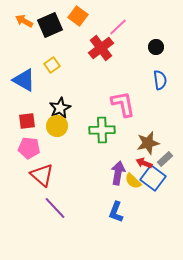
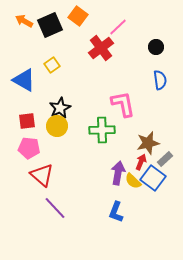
red arrow: moved 3 px left, 1 px up; rotated 91 degrees clockwise
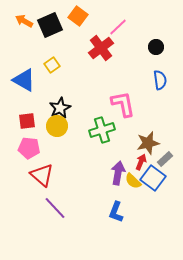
green cross: rotated 15 degrees counterclockwise
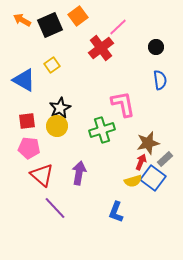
orange square: rotated 18 degrees clockwise
orange arrow: moved 2 px left, 1 px up
purple arrow: moved 39 px left
yellow semicircle: rotated 60 degrees counterclockwise
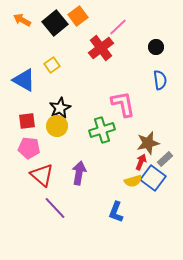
black square: moved 5 px right, 2 px up; rotated 15 degrees counterclockwise
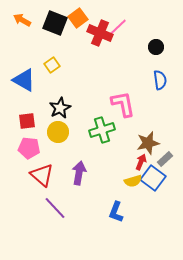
orange square: moved 2 px down
black square: rotated 30 degrees counterclockwise
red cross: moved 1 px left, 15 px up; rotated 30 degrees counterclockwise
yellow circle: moved 1 px right, 6 px down
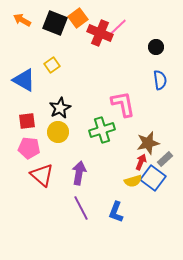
purple line: moved 26 px right; rotated 15 degrees clockwise
